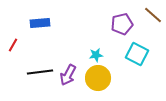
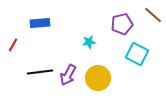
cyan star: moved 7 px left, 13 px up
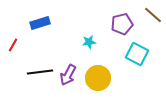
blue rectangle: rotated 12 degrees counterclockwise
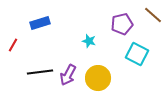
cyan star: moved 1 px up; rotated 24 degrees clockwise
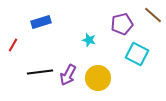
blue rectangle: moved 1 px right, 1 px up
cyan star: moved 1 px up
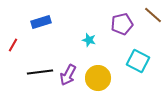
cyan square: moved 1 px right, 7 px down
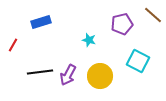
yellow circle: moved 2 px right, 2 px up
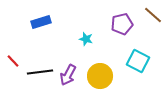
cyan star: moved 3 px left, 1 px up
red line: moved 16 px down; rotated 72 degrees counterclockwise
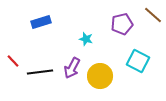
purple arrow: moved 4 px right, 7 px up
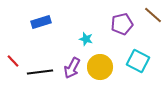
yellow circle: moved 9 px up
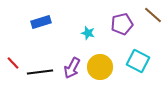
cyan star: moved 2 px right, 6 px up
red line: moved 2 px down
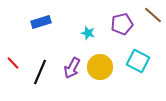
black line: rotated 60 degrees counterclockwise
